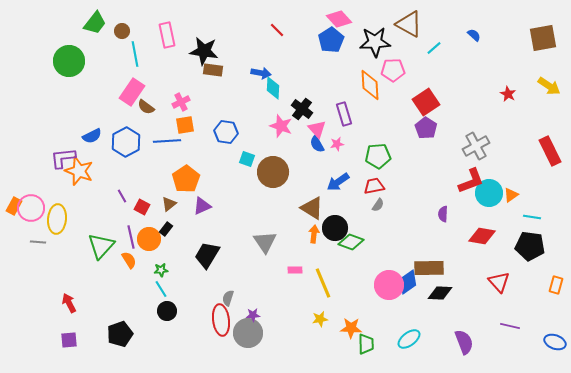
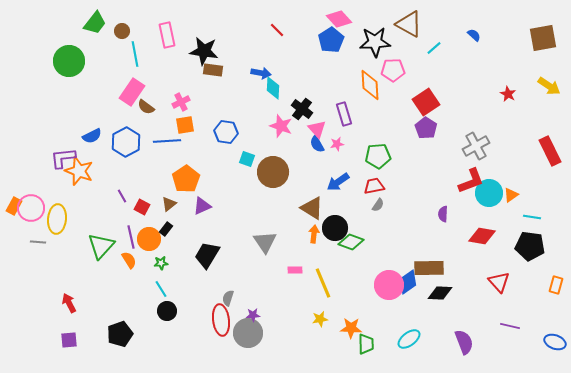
green star at (161, 270): moved 7 px up
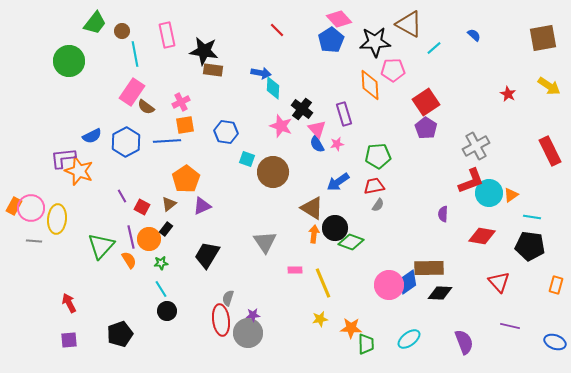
gray line at (38, 242): moved 4 px left, 1 px up
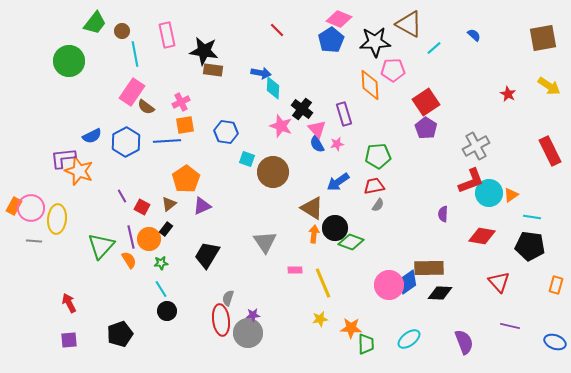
pink diamond at (339, 19): rotated 25 degrees counterclockwise
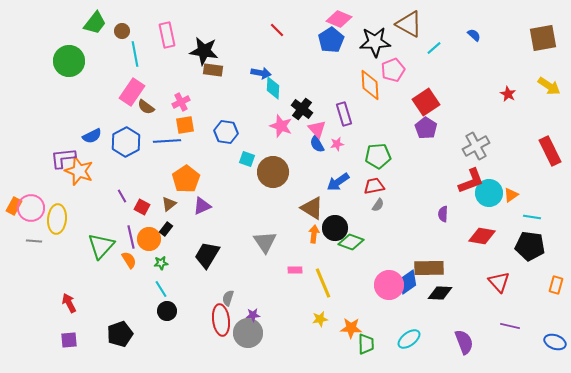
pink pentagon at (393, 70): rotated 20 degrees counterclockwise
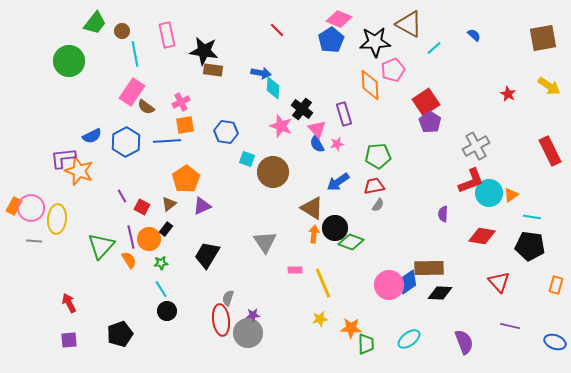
purple pentagon at (426, 128): moved 4 px right, 6 px up
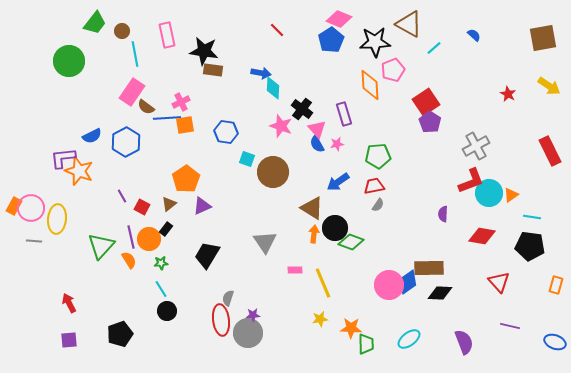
blue line at (167, 141): moved 23 px up
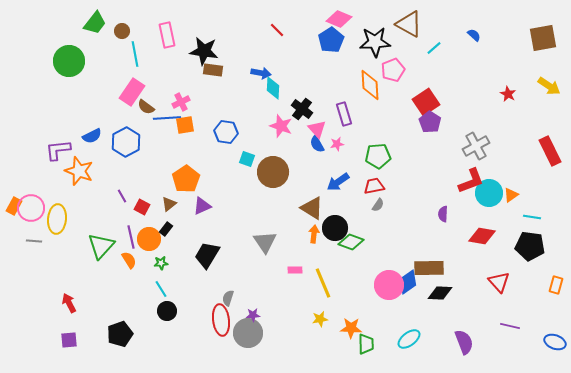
purple L-shape at (63, 158): moved 5 px left, 8 px up
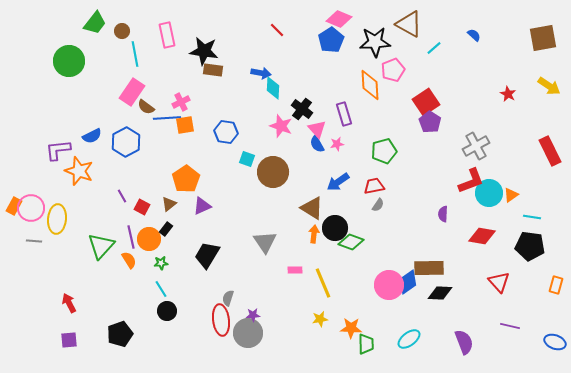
green pentagon at (378, 156): moved 6 px right, 5 px up; rotated 10 degrees counterclockwise
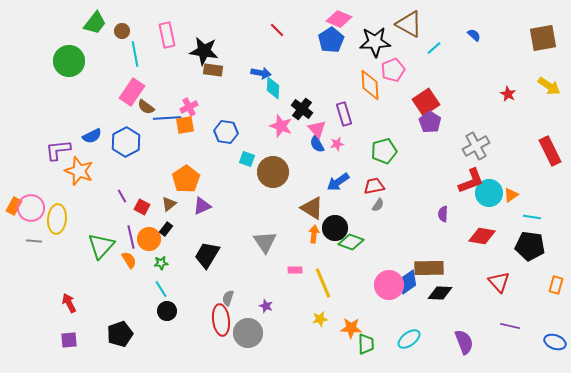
pink cross at (181, 102): moved 8 px right, 5 px down
purple star at (253, 315): moved 13 px right, 9 px up; rotated 24 degrees clockwise
